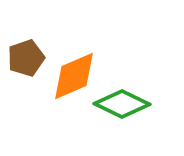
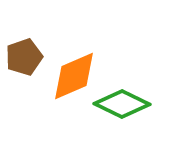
brown pentagon: moved 2 px left, 1 px up
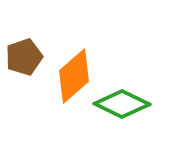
orange diamond: rotated 18 degrees counterclockwise
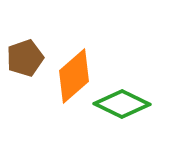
brown pentagon: moved 1 px right, 1 px down
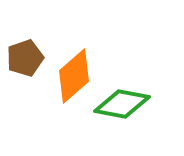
green diamond: rotated 16 degrees counterclockwise
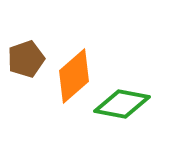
brown pentagon: moved 1 px right, 1 px down
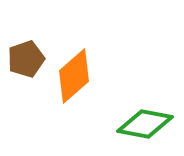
green diamond: moved 23 px right, 20 px down
